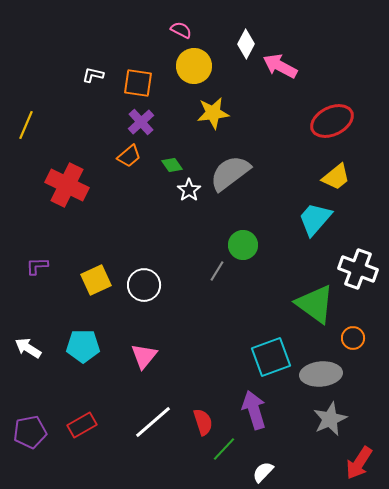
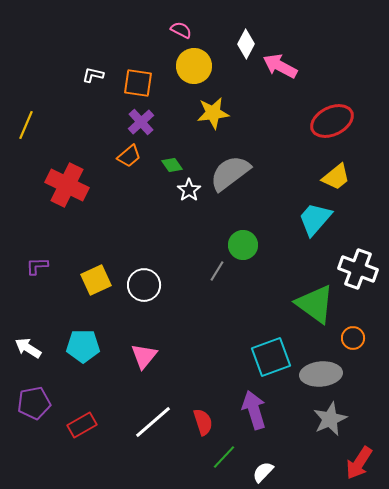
purple pentagon: moved 4 px right, 29 px up
green line: moved 8 px down
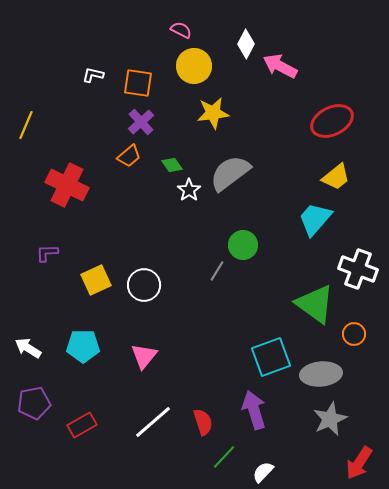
purple L-shape: moved 10 px right, 13 px up
orange circle: moved 1 px right, 4 px up
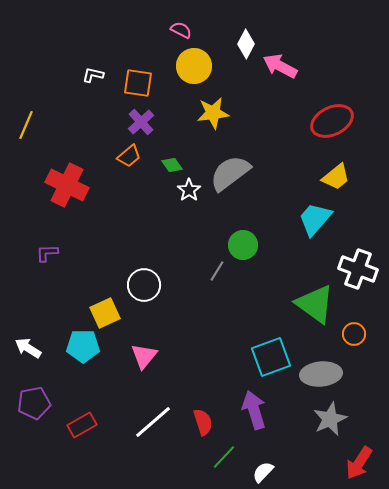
yellow square: moved 9 px right, 33 px down
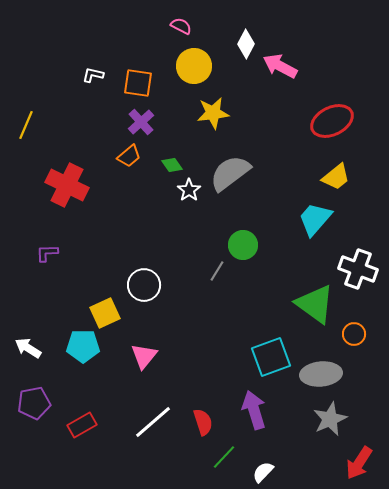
pink semicircle: moved 4 px up
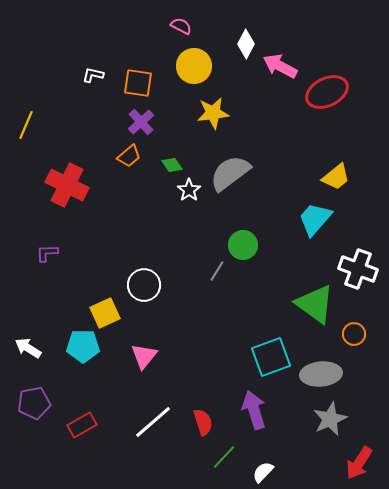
red ellipse: moved 5 px left, 29 px up
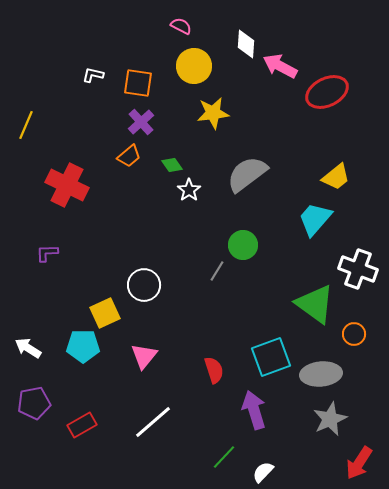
white diamond: rotated 24 degrees counterclockwise
gray semicircle: moved 17 px right, 1 px down
red semicircle: moved 11 px right, 52 px up
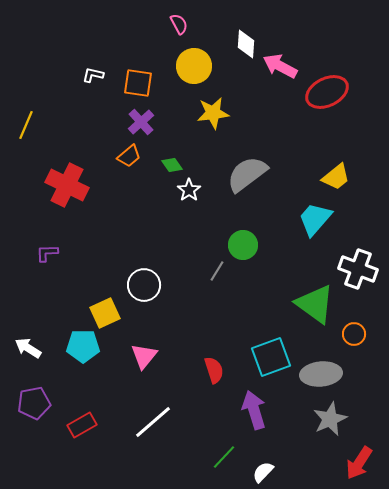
pink semicircle: moved 2 px left, 2 px up; rotated 35 degrees clockwise
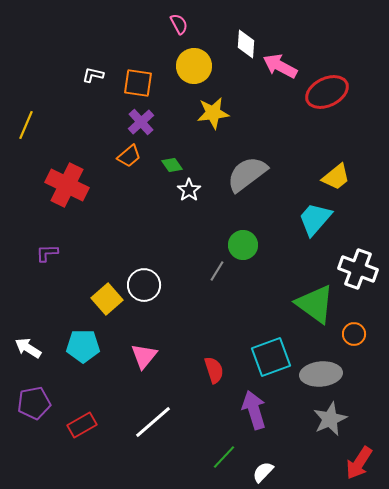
yellow square: moved 2 px right, 14 px up; rotated 16 degrees counterclockwise
